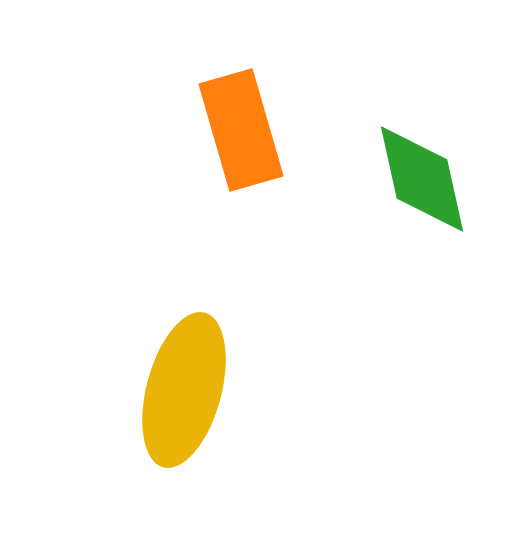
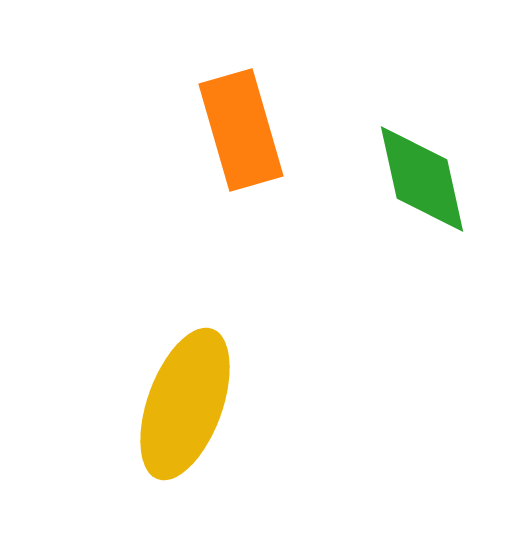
yellow ellipse: moved 1 px right, 14 px down; rotated 5 degrees clockwise
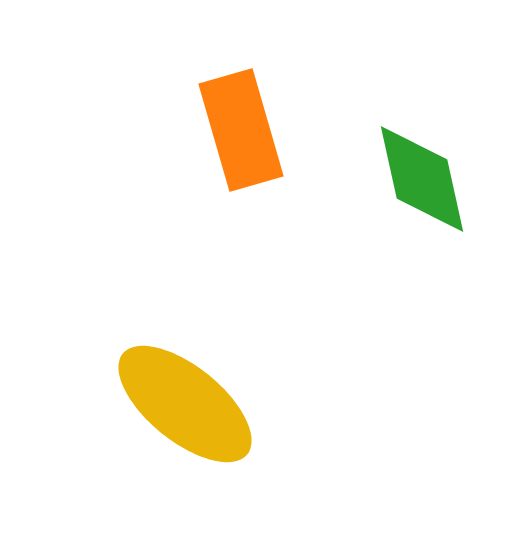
yellow ellipse: rotated 71 degrees counterclockwise
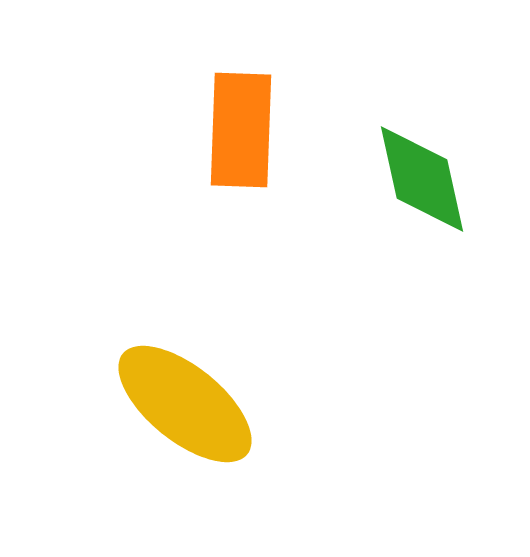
orange rectangle: rotated 18 degrees clockwise
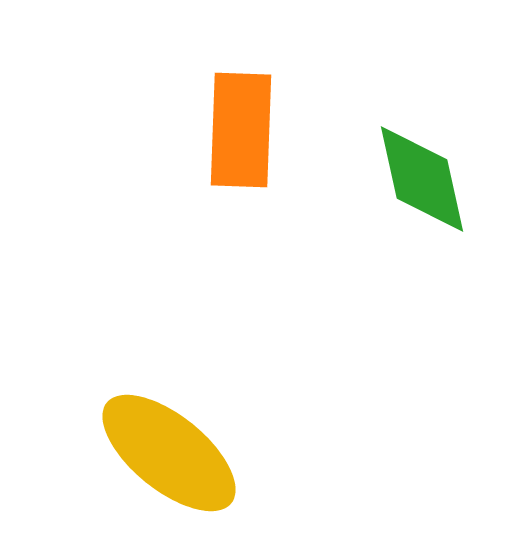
yellow ellipse: moved 16 px left, 49 px down
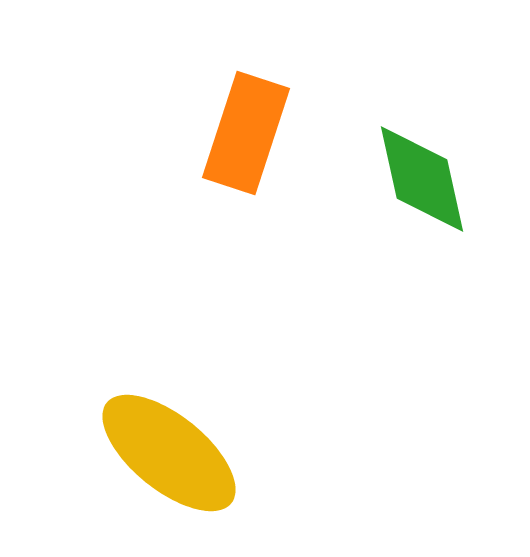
orange rectangle: moved 5 px right, 3 px down; rotated 16 degrees clockwise
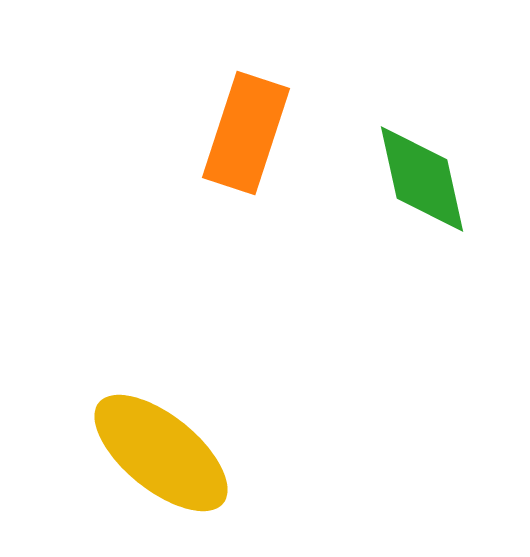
yellow ellipse: moved 8 px left
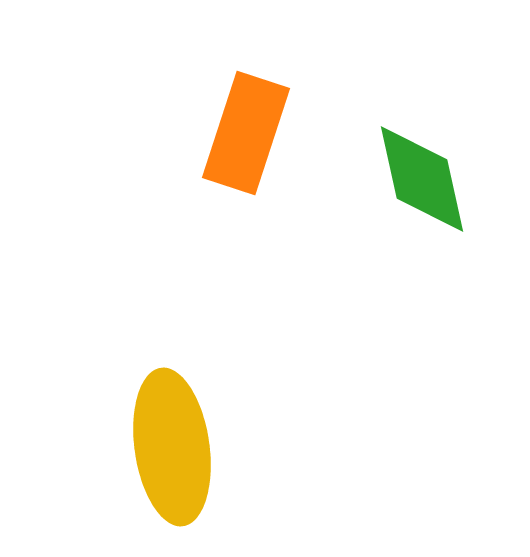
yellow ellipse: moved 11 px right, 6 px up; rotated 43 degrees clockwise
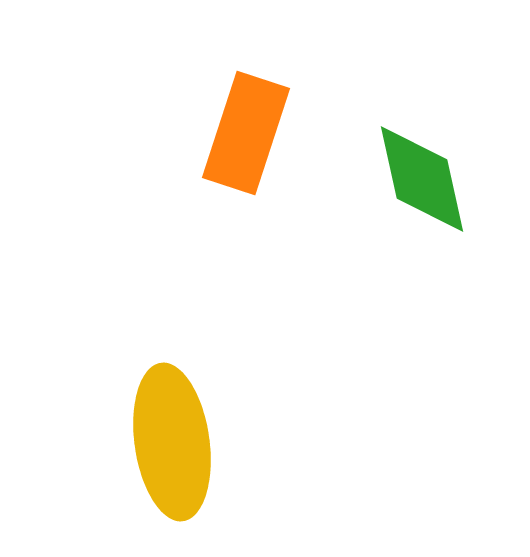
yellow ellipse: moved 5 px up
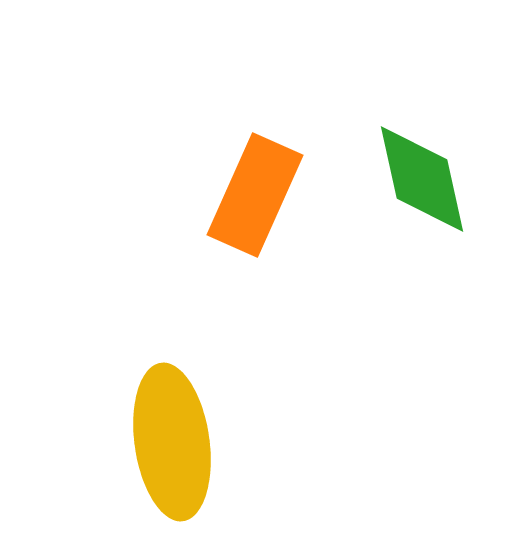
orange rectangle: moved 9 px right, 62 px down; rotated 6 degrees clockwise
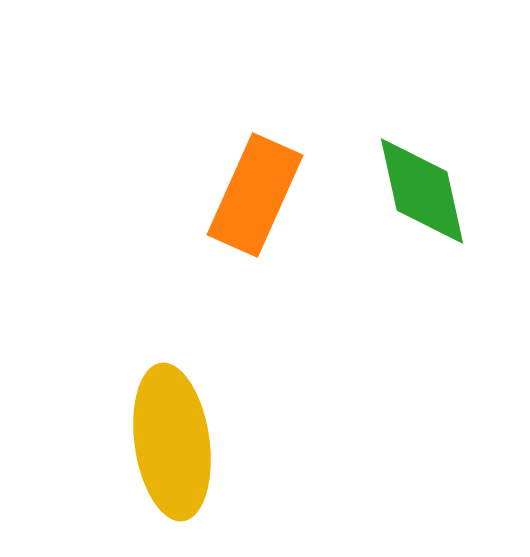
green diamond: moved 12 px down
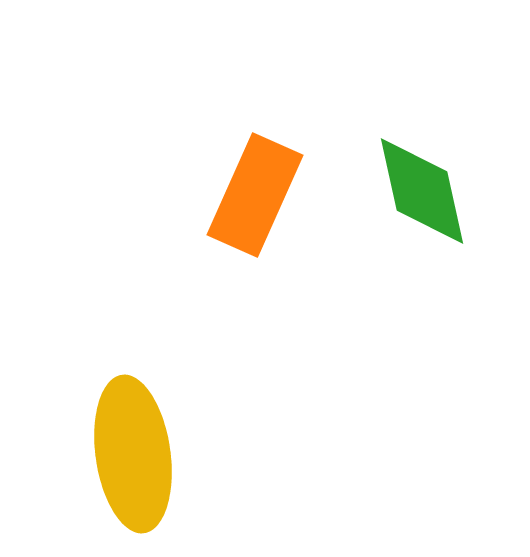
yellow ellipse: moved 39 px left, 12 px down
